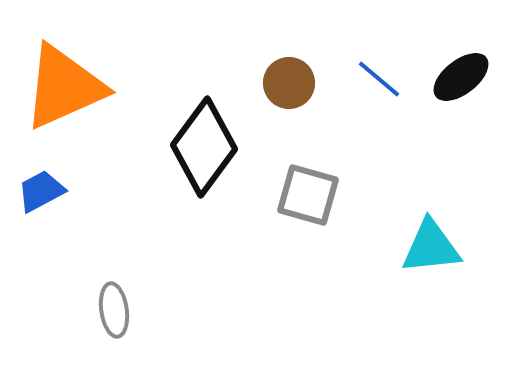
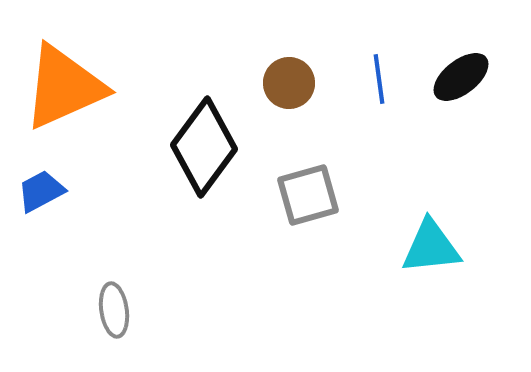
blue line: rotated 42 degrees clockwise
gray square: rotated 32 degrees counterclockwise
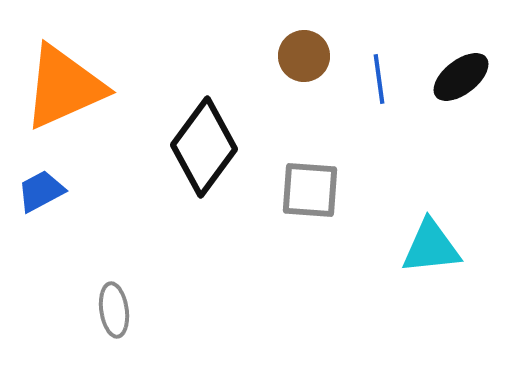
brown circle: moved 15 px right, 27 px up
gray square: moved 2 px right, 5 px up; rotated 20 degrees clockwise
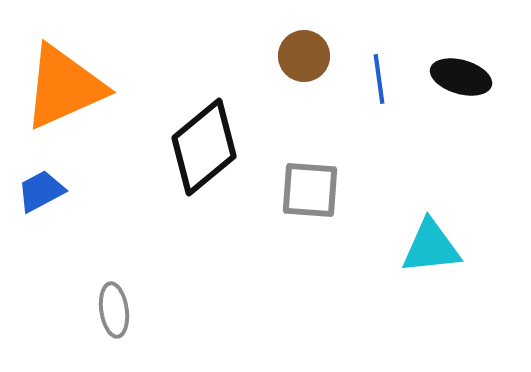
black ellipse: rotated 54 degrees clockwise
black diamond: rotated 14 degrees clockwise
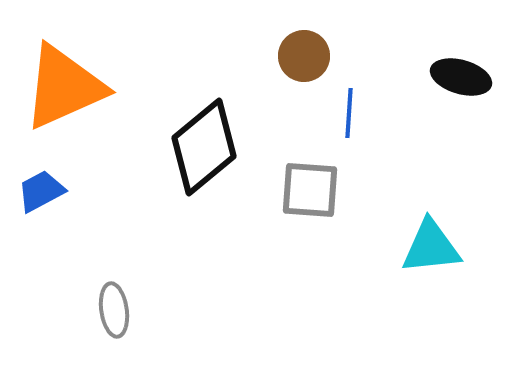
blue line: moved 30 px left, 34 px down; rotated 12 degrees clockwise
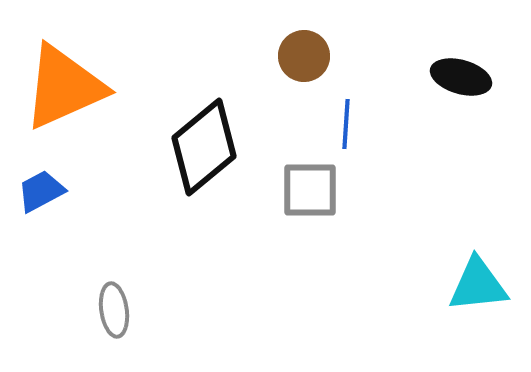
blue line: moved 3 px left, 11 px down
gray square: rotated 4 degrees counterclockwise
cyan triangle: moved 47 px right, 38 px down
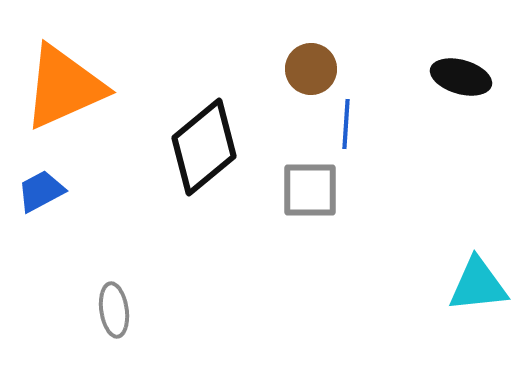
brown circle: moved 7 px right, 13 px down
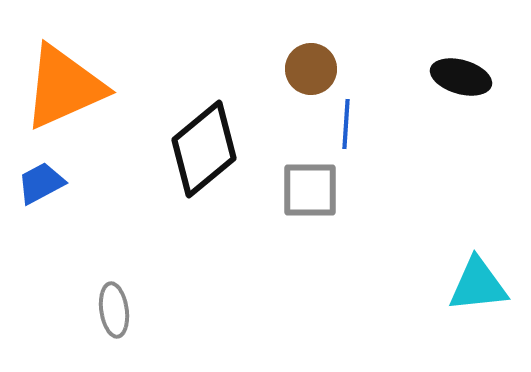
black diamond: moved 2 px down
blue trapezoid: moved 8 px up
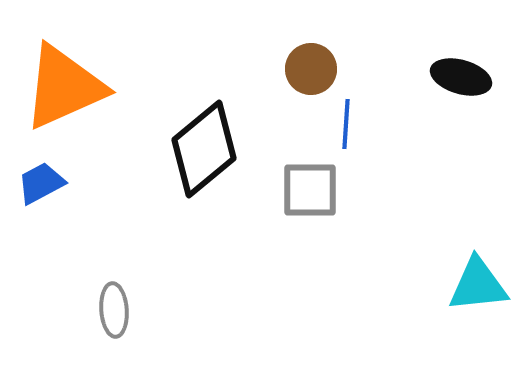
gray ellipse: rotated 4 degrees clockwise
